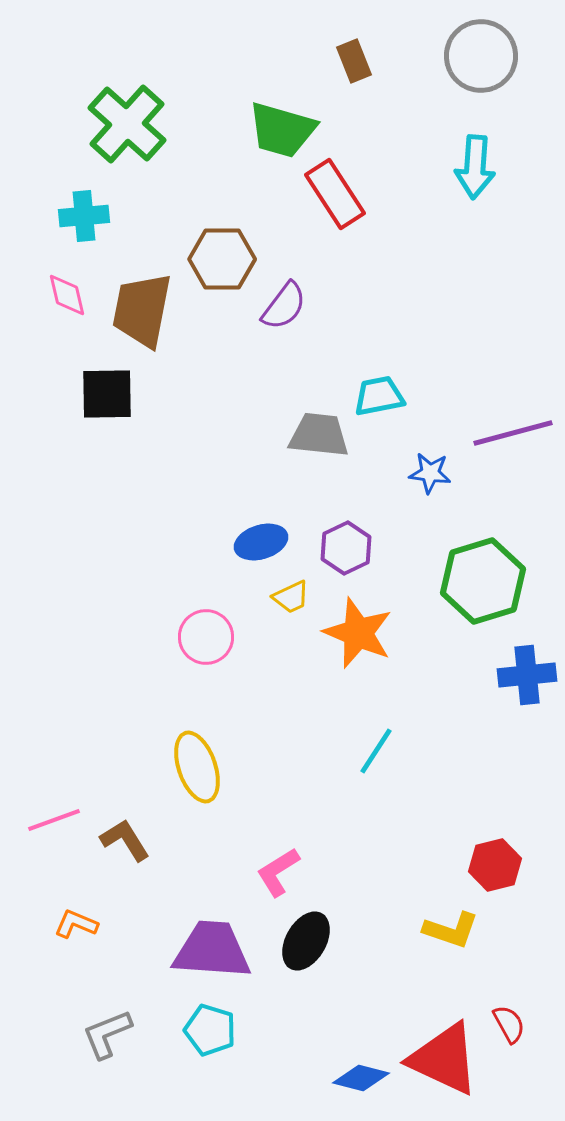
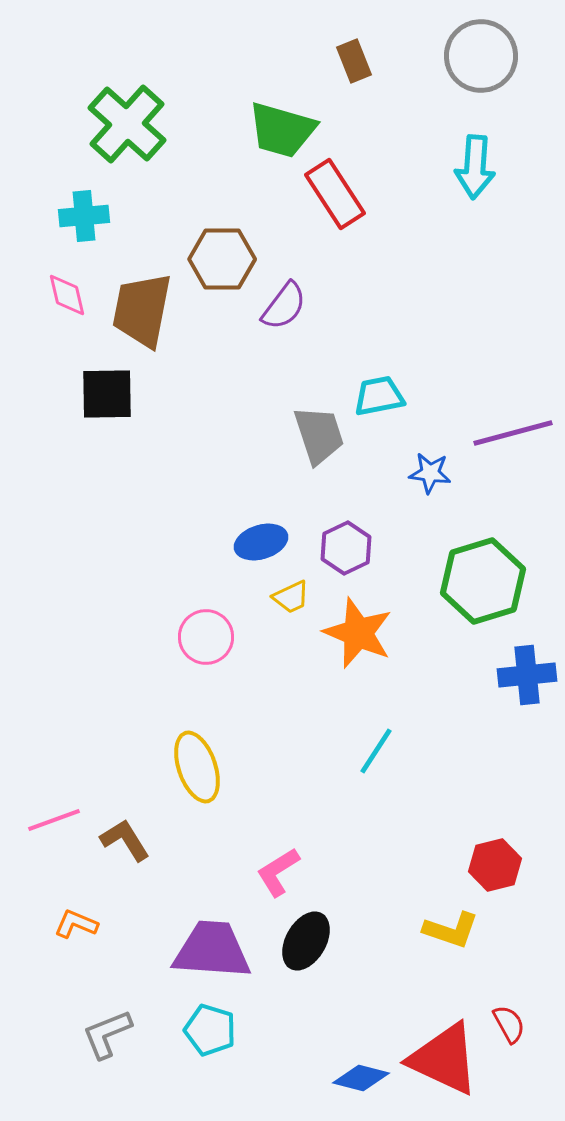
gray trapezoid: rotated 66 degrees clockwise
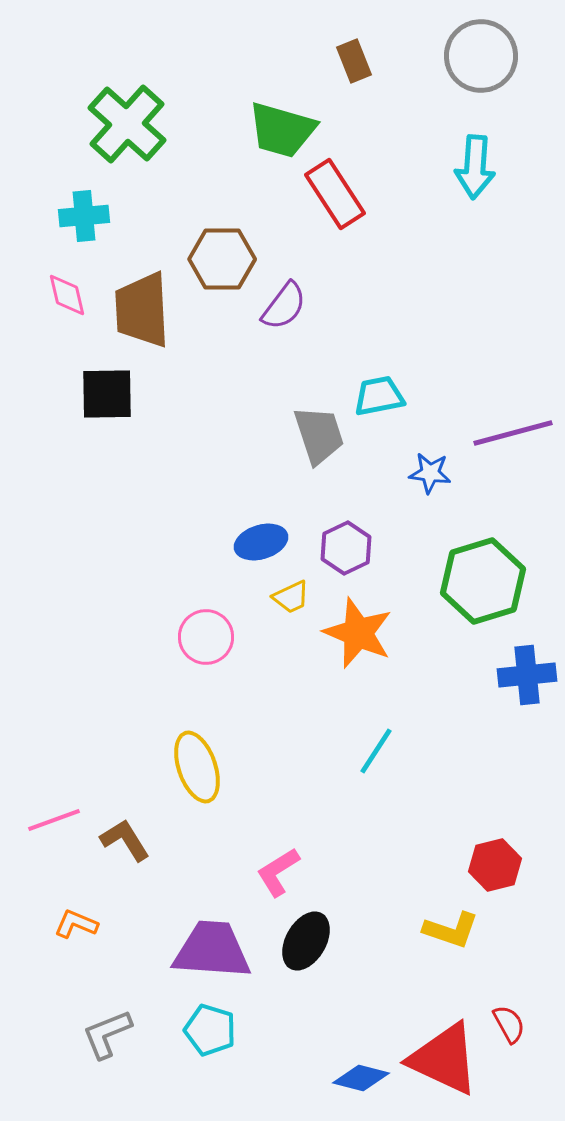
brown trapezoid: rotated 14 degrees counterclockwise
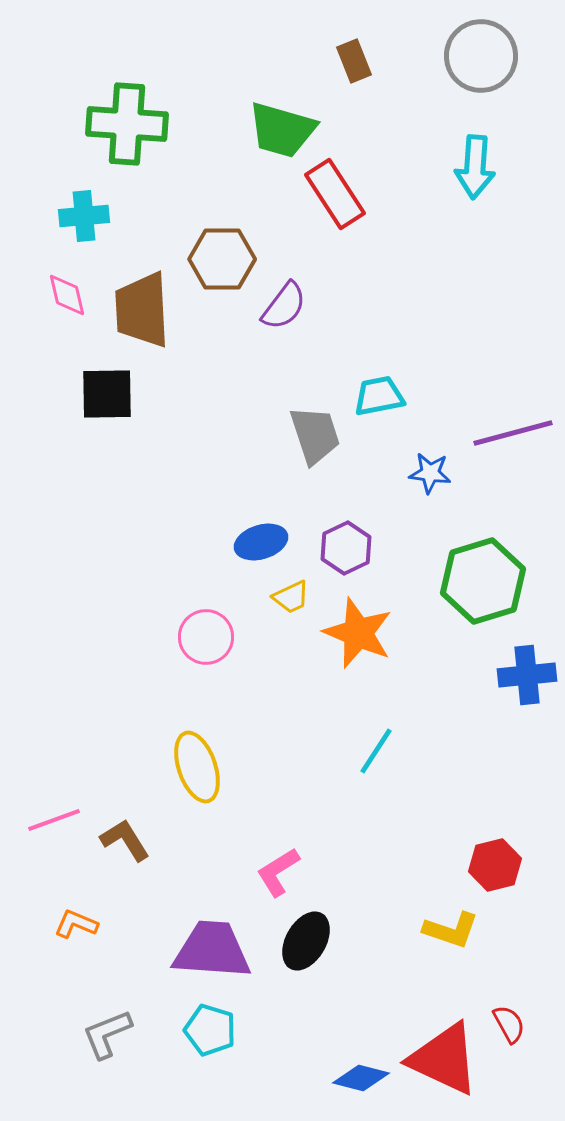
green cross: rotated 38 degrees counterclockwise
gray trapezoid: moved 4 px left
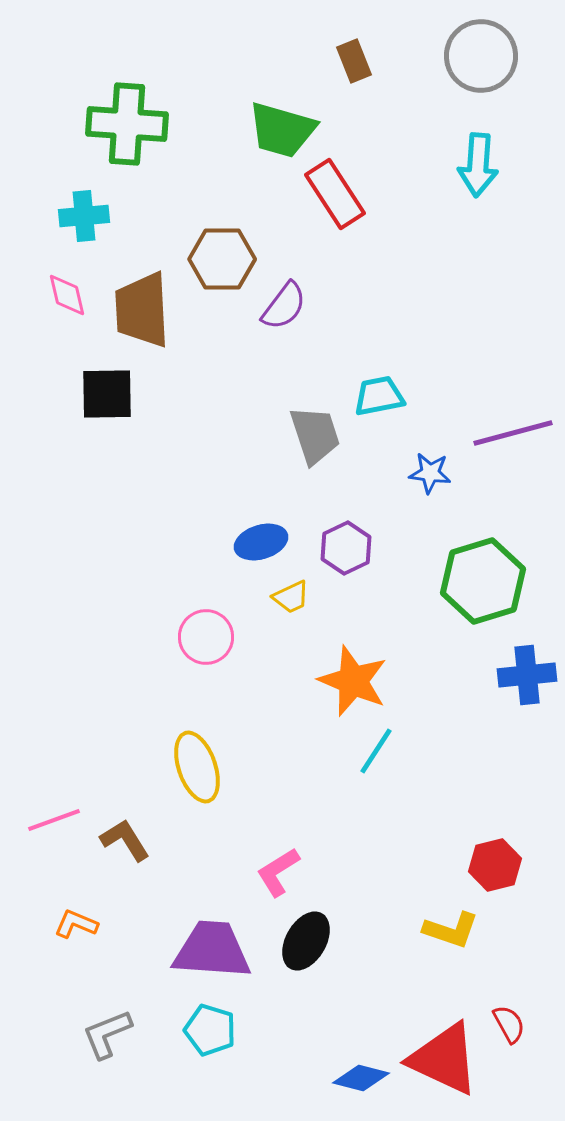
cyan arrow: moved 3 px right, 2 px up
orange star: moved 5 px left, 48 px down
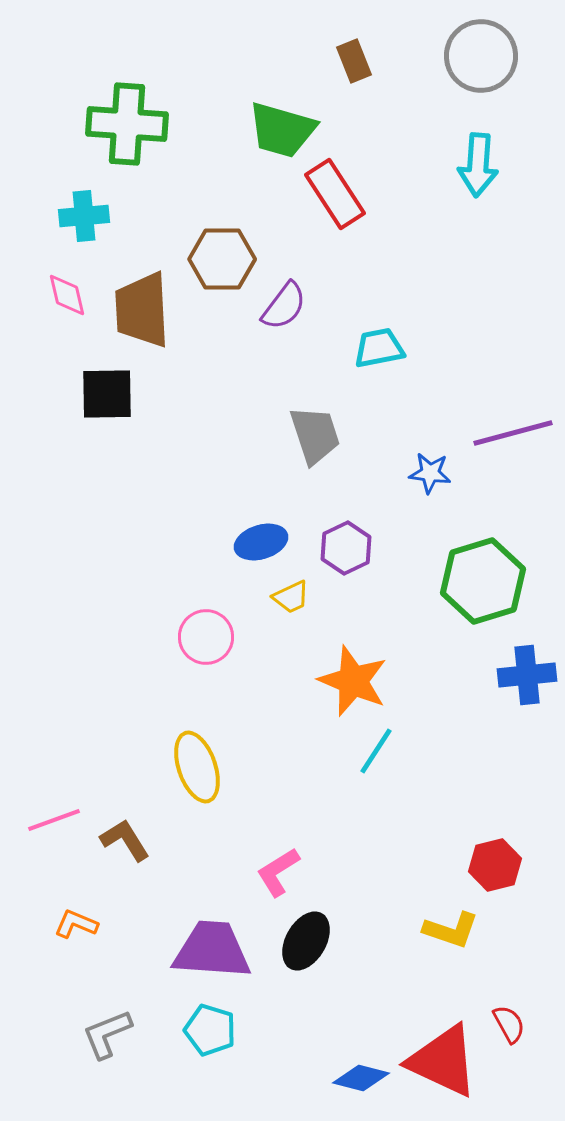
cyan trapezoid: moved 48 px up
red triangle: moved 1 px left, 2 px down
